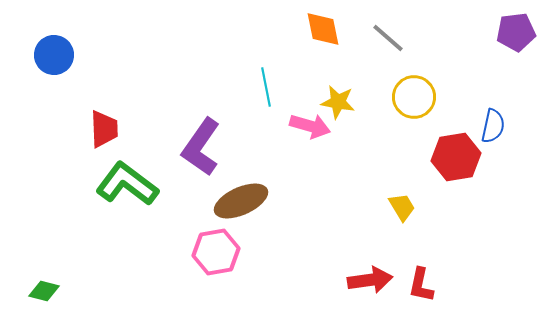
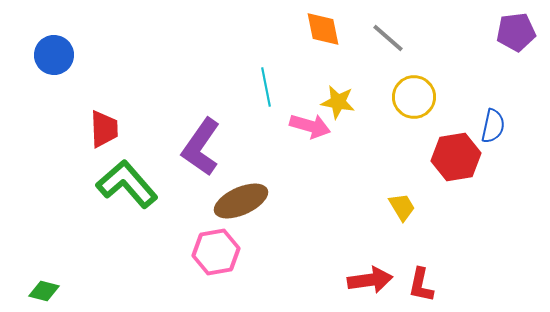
green L-shape: rotated 12 degrees clockwise
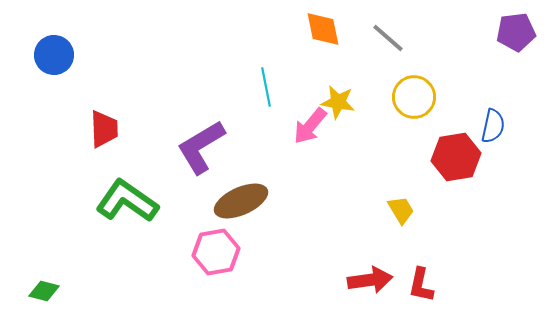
pink arrow: rotated 114 degrees clockwise
purple L-shape: rotated 24 degrees clockwise
green L-shape: moved 17 px down; rotated 14 degrees counterclockwise
yellow trapezoid: moved 1 px left, 3 px down
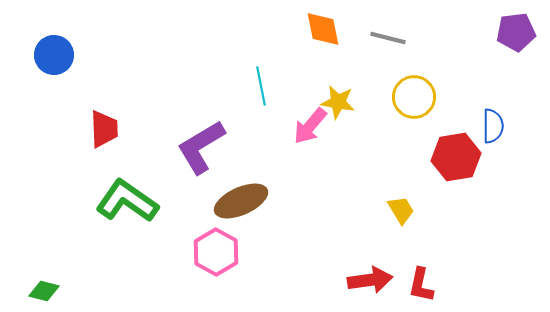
gray line: rotated 27 degrees counterclockwise
cyan line: moved 5 px left, 1 px up
blue semicircle: rotated 12 degrees counterclockwise
pink hexagon: rotated 21 degrees counterclockwise
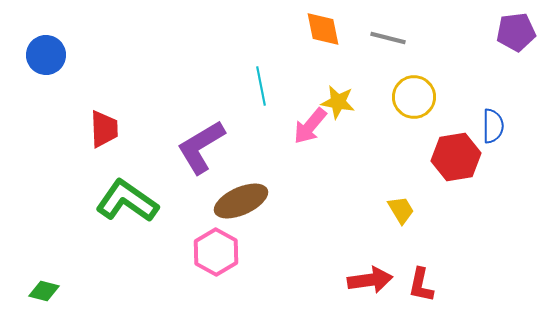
blue circle: moved 8 px left
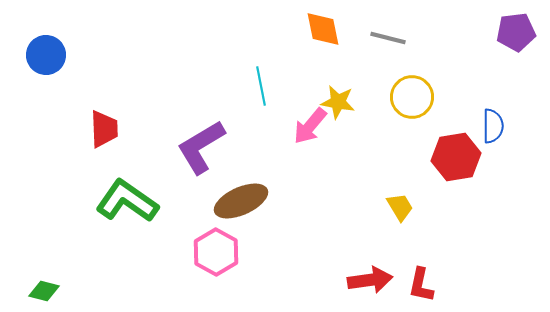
yellow circle: moved 2 px left
yellow trapezoid: moved 1 px left, 3 px up
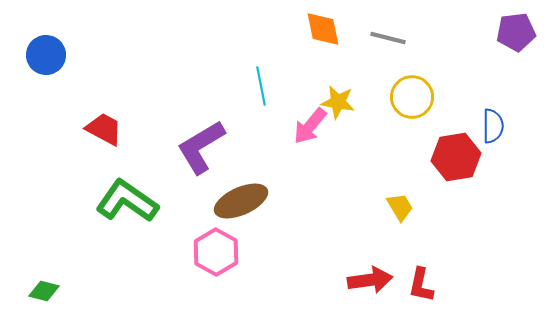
red trapezoid: rotated 60 degrees counterclockwise
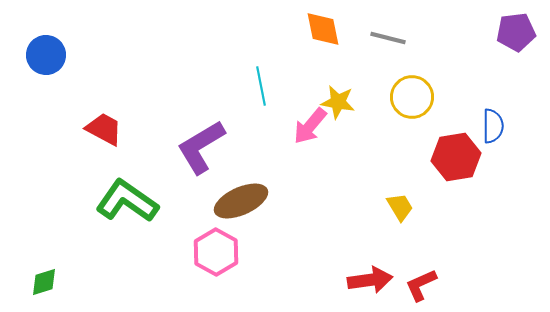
red L-shape: rotated 54 degrees clockwise
green diamond: moved 9 px up; rotated 32 degrees counterclockwise
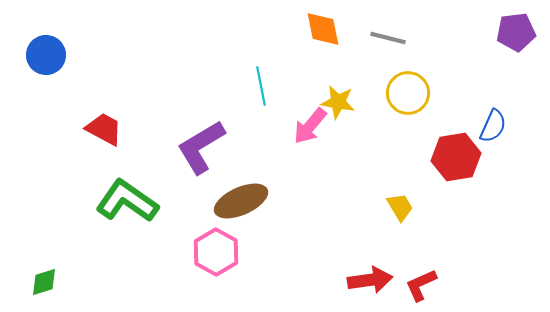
yellow circle: moved 4 px left, 4 px up
blue semicircle: rotated 24 degrees clockwise
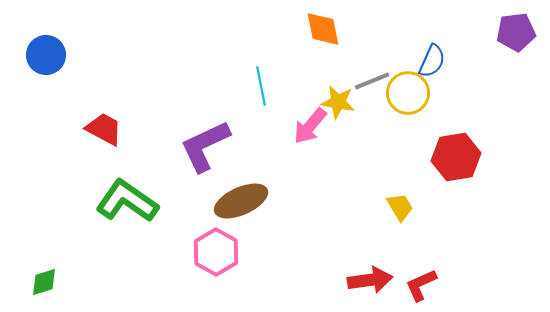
gray line: moved 16 px left, 43 px down; rotated 36 degrees counterclockwise
blue semicircle: moved 61 px left, 65 px up
purple L-shape: moved 4 px right, 1 px up; rotated 6 degrees clockwise
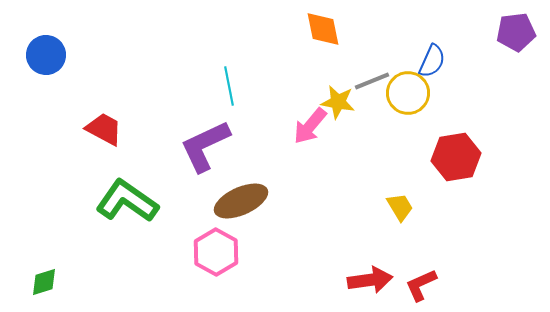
cyan line: moved 32 px left
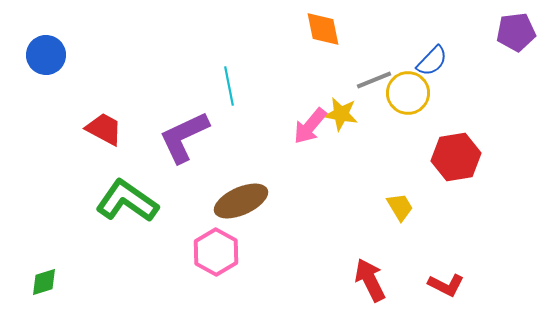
blue semicircle: rotated 20 degrees clockwise
gray line: moved 2 px right, 1 px up
yellow star: moved 3 px right, 12 px down
purple L-shape: moved 21 px left, 9 px up
red arrow: rotated 108 degrees counterclockwise
red L-shape: moved 25 px right; rotated 129 degrees counterclockwise
